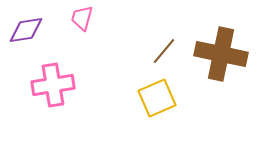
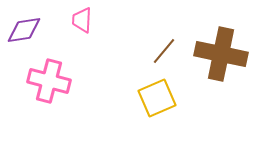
pink trapezoid: moved 2 px down; rotated 12 degrees counterclockwise
purple diamond: moved 2 px left
pink cross: moved 4 px left, 4 px up; rotated 24 degrees clockwise
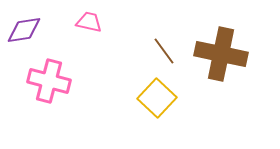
pink trapezoid: moved 7 px right, 2 px down; rotated 100 degrees clockwise
brown line: rotated 76 degrees counterclockwise
yellow square: rotated 24 degrees counterclockwise
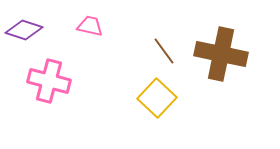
pink trapezoid: moved 1 px right, 4 px down
purple diamond: rotated 27 degrees clockwise
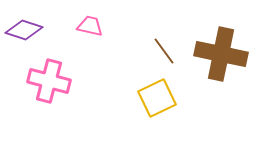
yellow square: rotated 21 degrees clockwise
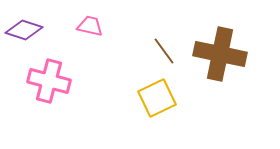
brown cross: moved 1 px left
